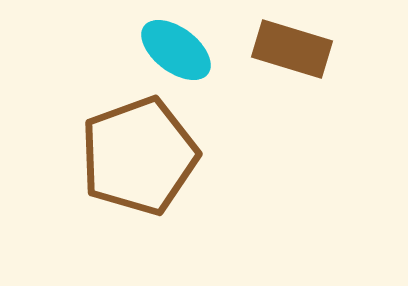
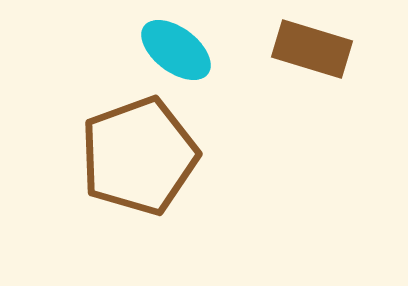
brown rectangle: moved 20 px right
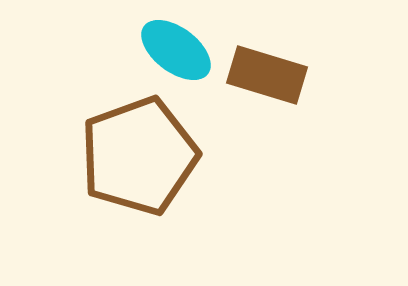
brown rectangle: moved 45 px left, 26 px down
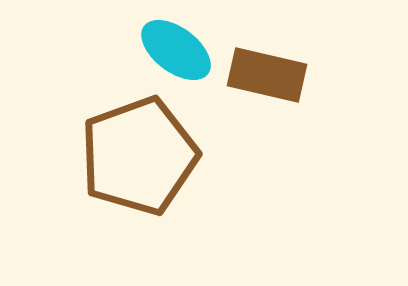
brown rectangle: rotated 4 degrees counterclockwise
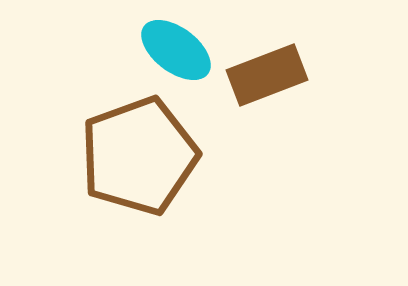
brown rectangle: rotated 34 degrees counterclockwise
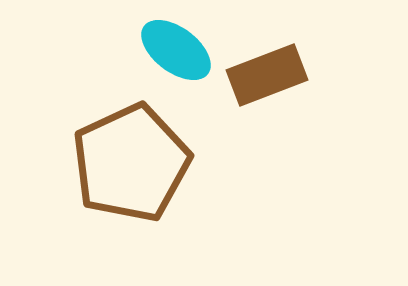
brown pentagon: moved 8 px left, 7 px down; rotated 5 degrees counterclockwise
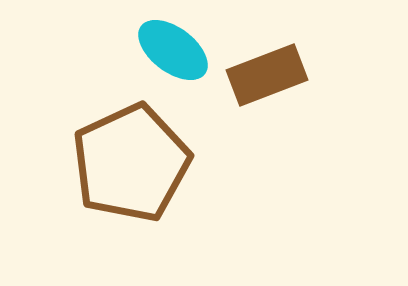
cyan ellipse: moved 3 px left
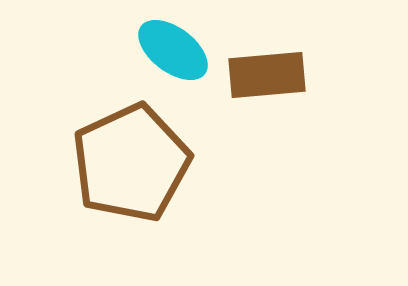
brown rectangle: rotated 16 degrees clockwise
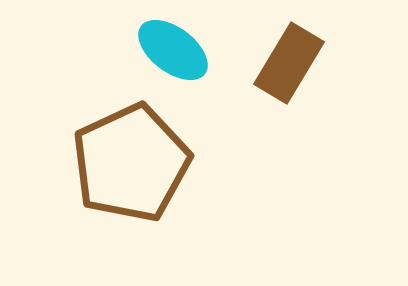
brown rectangle: moved 22 px right, 12 px up; rotated 54 degrees counterclockwise
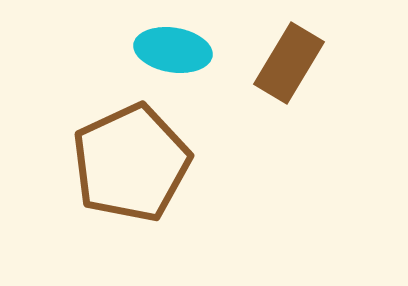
cyan ellipse: rotated 28 degrees counterclockwise
